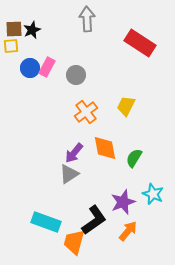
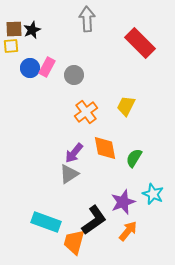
red rectangle: rotated 12 degrees clockwise
gray circle: moved 2 px left
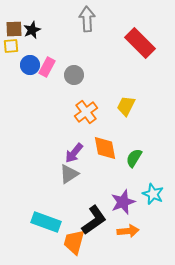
blue circle: moved 3 px up
orange arrow: rotated 45 degrees clockwise
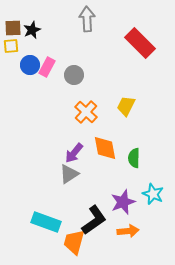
brown square: moved 1 px left, 1 px up
orange cross: rotated 10 degrees counterclockwise
green semicircle: rotated 30 degrees counterclockwise
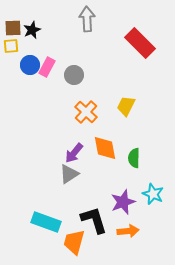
black L-shape: rotated 72 degrees counterclockwise
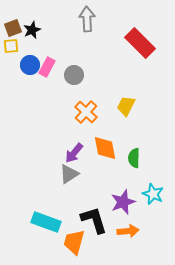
brown square: rotated 18 degrees counterclockwise
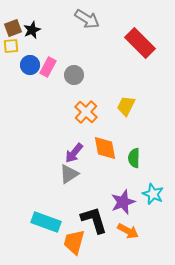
gray arrow: rotated 125 degrees clockwise
pink rectangle: moved 1 px right
orange arrow: rotated 35 degrees clockwise
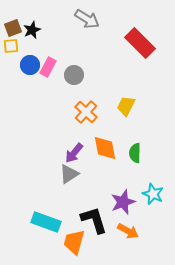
green semicircle: moved 1 px right, 5 px up
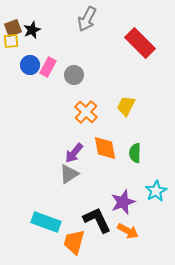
gray arrow: rotated 85 degrees clockwise
yellow square: moved 5 px up
cyan star: moved 3 px right, 3 px up; rotated 20 degrees clockwise
black L-shape: moved 3 px right; rotated 8 degrees counterclockwise
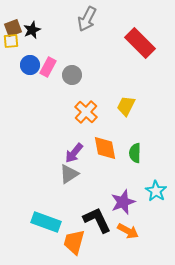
gray circle: moved 2 px left
cyan star: rotated 10 degrees counterclockwise
